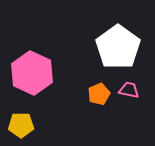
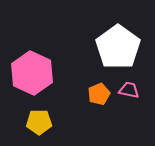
yellow pentagon: moved 18 px right, 3 px up
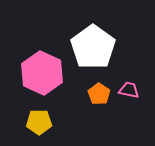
white pentagon: moved 25 px left
pink hexagon: moved 10 px right
orange pentagon: rotated 15 degrees counterclockwise
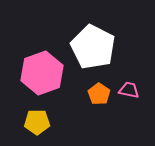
white pentagon: rotated 9 degrees counterclockwise
pink hexagon: rotated 15 degrees clockwise
yellow pentagon: moved 2 px left
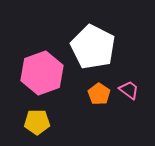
pink trapezoid: rotated 25 degrees clockwise
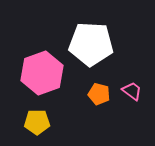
white pentagon: moved 2 px left, 3 px up; rotated 24 degrees counterclockwise
pink trapezoid: moved 3 px right, 1 px down
orange pentagon: rotated 20 degrees counterclockwise
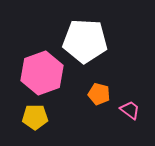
white pentagon: moved 6 px left, 3 px up
pink trapezoid: moved 2 px left, 19 px down
yellow pentagon: moved 2 px left, 5 px up
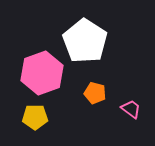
white pentagon: rotated 30 degrees clockwise
orange pentagon: moved 4 px left, 1 px up
pink trapezoid: moved 1 px right, 1 px up
